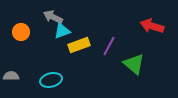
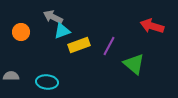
cyan ellipse: moved 4 px left, 2 px down; rotated 20 degrees clockwise
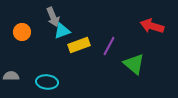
gray arrow: rotated 138 degrees counterclockwise
orange circle: moved 1 px right
